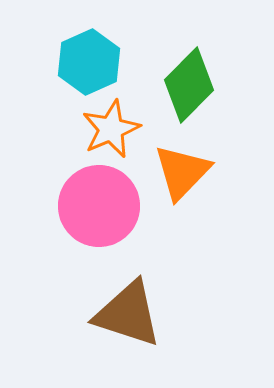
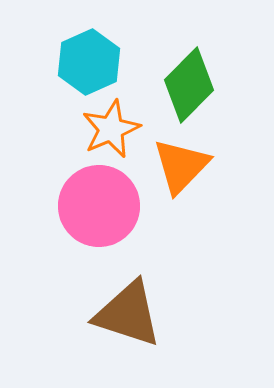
orange triangle: moved 1 px left, 6 px up
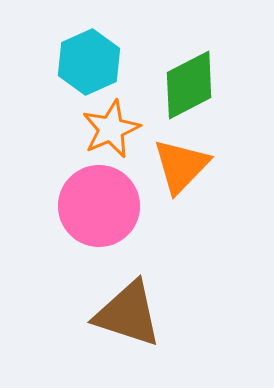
green diamond: rotated 18 degrees clockwise
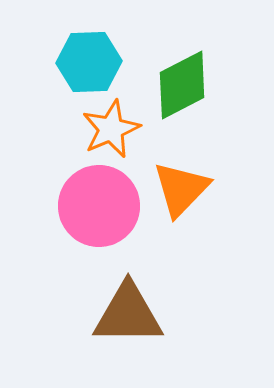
cyan hexagon: rotated 22 degrees clockwise
green diamond: moved 7 px left
orange triangle: moved 23 px down
brown triangle: rotated 18 degrees counterclockwise
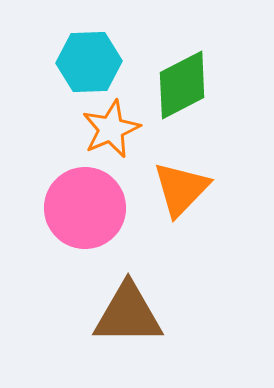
pink circle: moved 14 px left, 2 px down
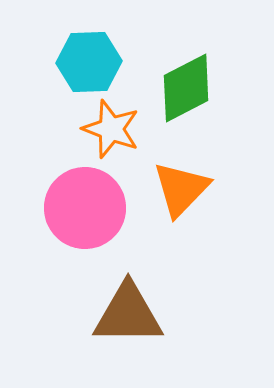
green diamond: moved 4 px right, 3 px down
orange star: rotated 28 degrees counterclockwise
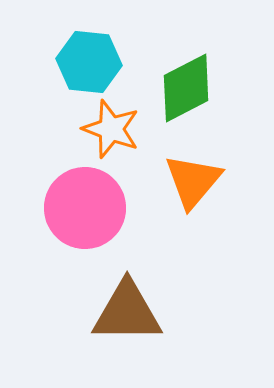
cyan hexagon: rotated 8 degrees clockwise
orange triangle: moved 12 px right, 8 px up; rotated 4 degrees counterclockwise
brown triangle: moved 1 px left, 2 px up
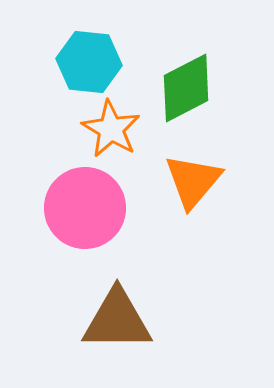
orange star: rotated 10 degrees clockwise
brown triangle: moved 10 px left, 8 px down
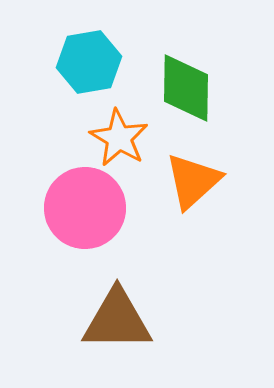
cyan hexagon: rotated 16 degrees counterclockwise
green diamond: rotated 62 degrees counterclockwise
orange star: moved 8 px right, 9 px down
orange triangle: rotated 8 degrees clockwise
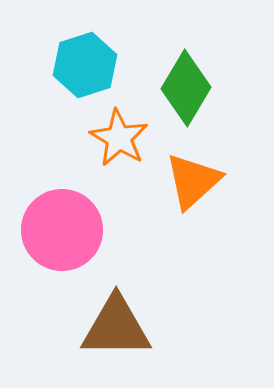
cyan hexagon: moved 4 px left, 3 px down; rotated 8 degrees counterclockwise
green diamond: rotated 30 degrees clockwise
pink circle: moved 23 px left, 22 px down
brown triangle: moved 1 px left, 7 px down
